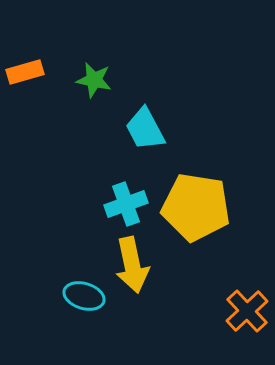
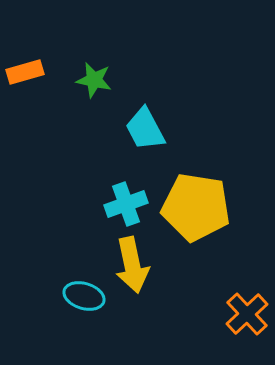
orange cross: moved 3 px down
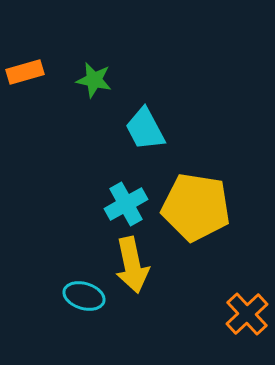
cyan cross: rotated 9 degrees counterclockwise
